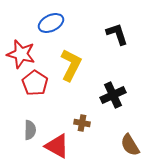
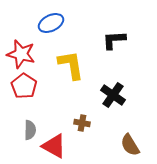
black L-shape: moved 3 px left, 6 px down; rotated 75 degrees counterclockwise
yellow L-shape: rotated 36 degrees counterclockwise
red pentagon: moved 11 px left, 3 px down
black cross: rotated 30 degrees counterclockwise
red triangle: moved 3 px left
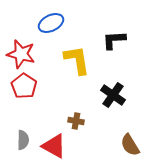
yellow L-shape: moved 6 px right, 5 px up
brown cross: moved 6 px left, 2 px up
gray semicircle: moved 7 px left, 10 px down
